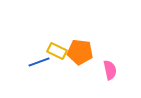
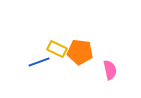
yellow rectangle: moved 2 px up
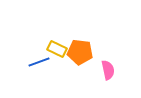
pink semicircle: moved 2 px left
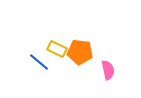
blue line: rotated 60 degrees clockwise
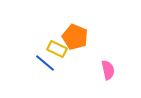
orange pentagon: moved 5 px left, 15 px up; rotated 15 degrees clockwise
blue line: moved 6 px right, 1 px down
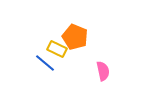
pink semicircle: moved 5 px left, 1 px down
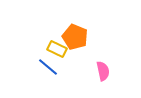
blue line: moved 3 px right, 4 px down
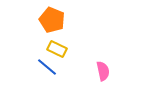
orange pentagon: moved 23 px left, 17 px up
blue line: moved 1 px left
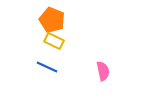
yellow rectangle: moved 3 px left, 8 px up
blue line: rotated 15 degrees counterclockwise
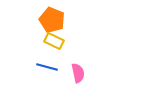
blue line: rotated 10 degrees counterclockwise
pink semicircle: moved 25 px left, 2 px down
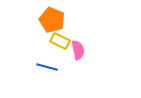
yellow rectangle: moved 6 px right
pink semicircle: moved 23 px up
